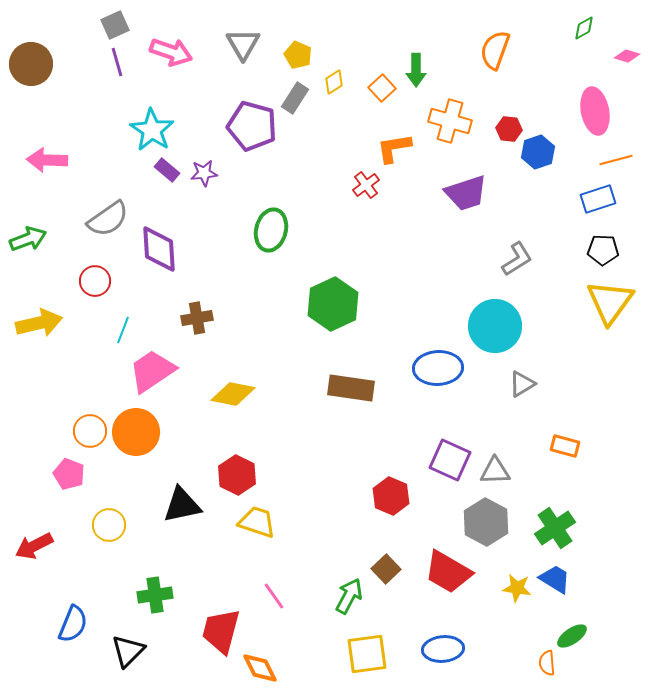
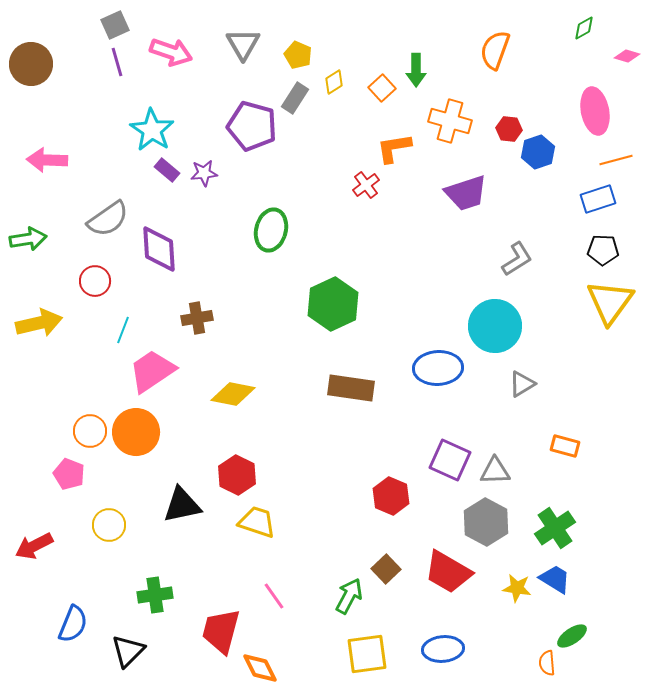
green arrow at (28, 239): rotated 12 degrees clockwise
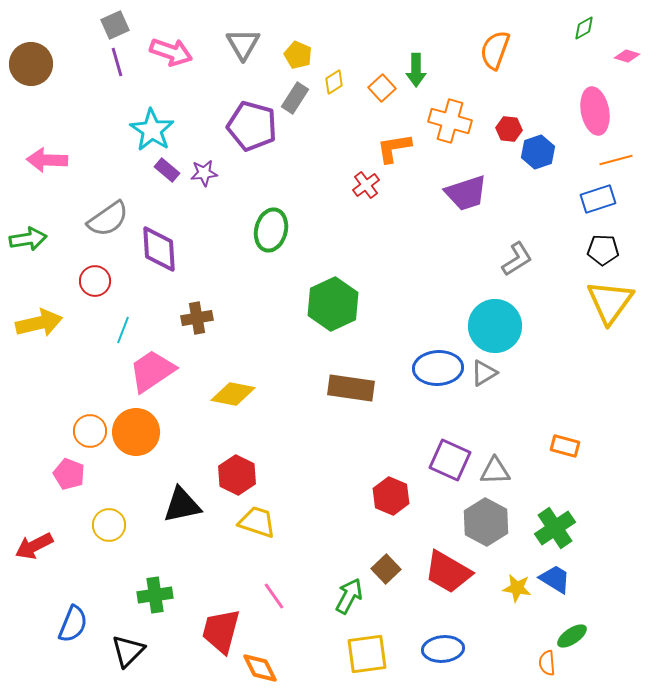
gray triangle at (522, 384): moved 38 px left, 11 px up
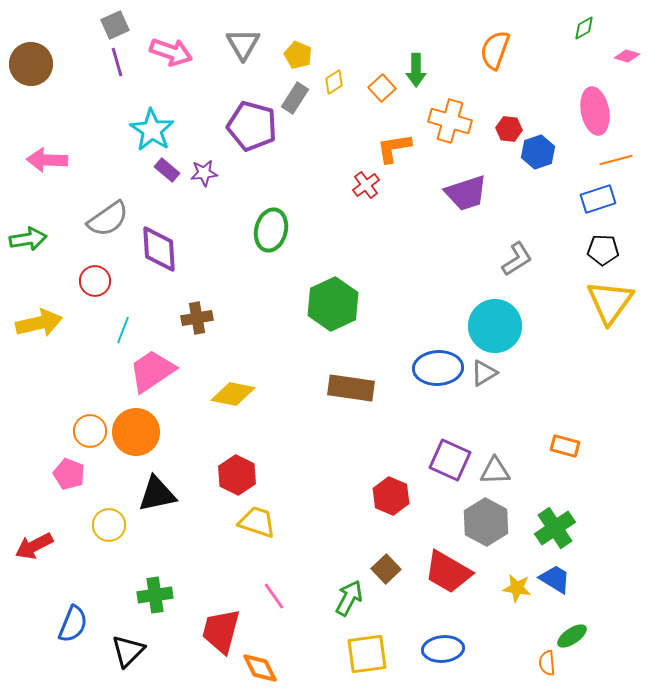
black triangle at (182, 505): moved 25 px left, 11 px up
green arrow at (349, 596): moved 2 px down
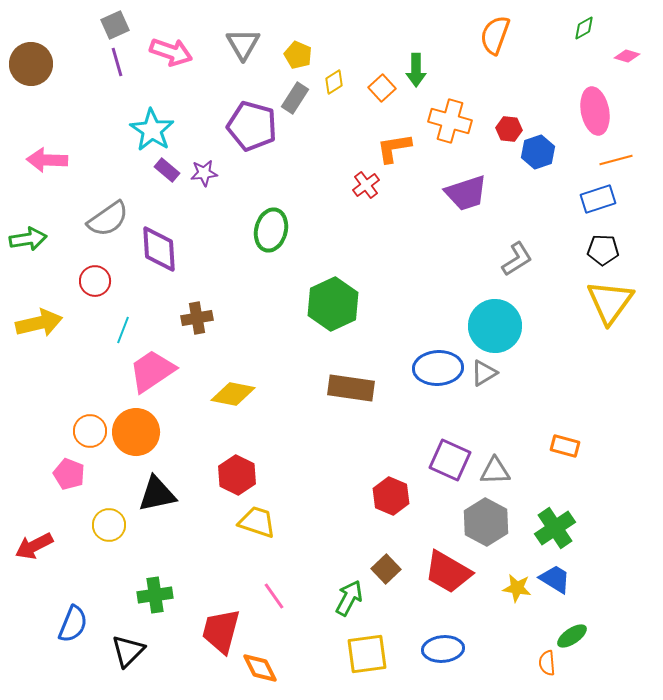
orange semicircle at (495, 50): moved 15 px up
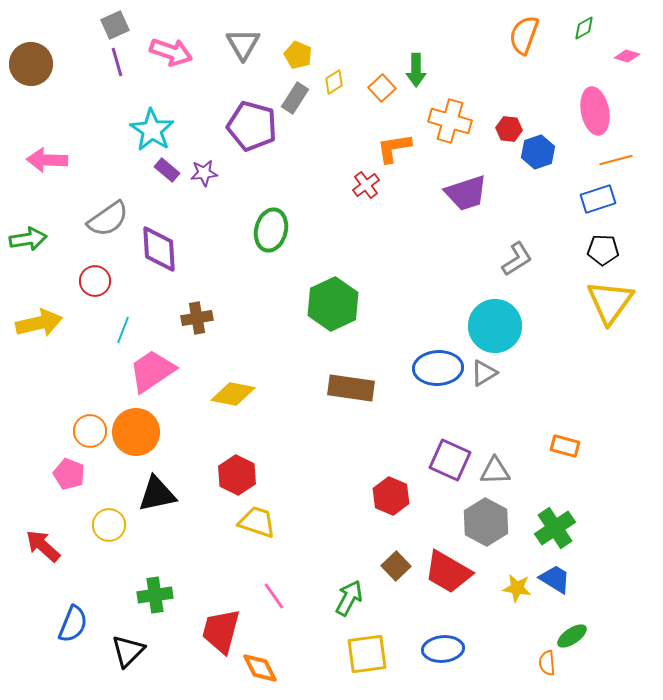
orange semicircle at (495, 35): moved 29 px right
red arrow at (34, 546): moved 9 px right; rotated 69 degrees clockwise
brown square at (386, 569): moved 10 px right, 3 px up
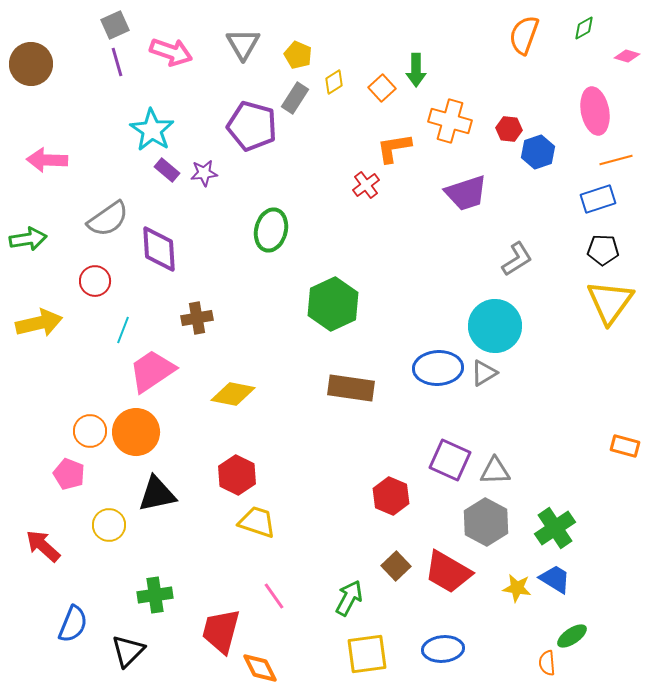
orange rectangle at (565, 446): moved 60 px right
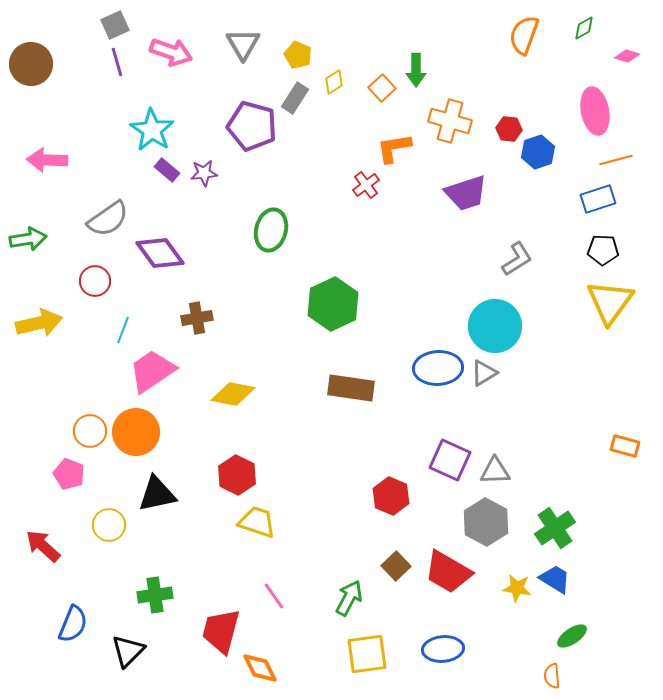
purple diamond at (159, 249): moved 1 px right, 4 px down; rotated 33 degrees counterclockwise
orange semicircle at (547, 663): moved 5 px right, 13 px down
